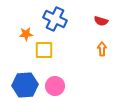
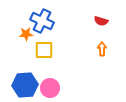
blue cross: moved 13 px left, 2 px down
pink circle: moved 5 px left, 2 px down
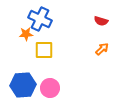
blue cross: moved 2 px left, 2 px up
orange arrow: rotated 48 degrees clockwise
blue hexagon: moved 2 px left
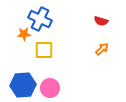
orange star: moved 2 px left
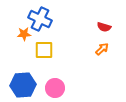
red semicircle: moved 3 px right, 6 px down
pink circle: moved 5 px right
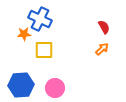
red semicircle: rotated 136 degrees counterclockwise
blue hexagon: moved 2 px left
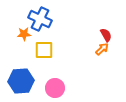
red semicircle: moved 2 px right, 8 px down
blue hexagon: moved 4 px up
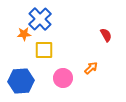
blue cross: rotated 20 degrees clockwise
orange arrow: moved 11 px left, 19 px down
pink circle: moved 8 px right, 10 px up
